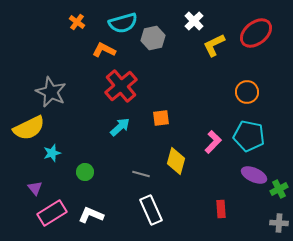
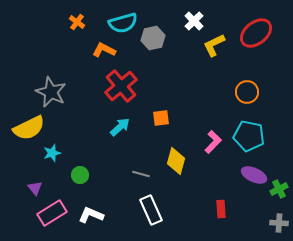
green circle: moved 5 px left, 3 px down
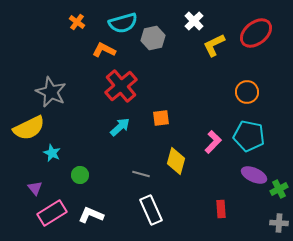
cyan star: rotated 30 degrees counterclockwise
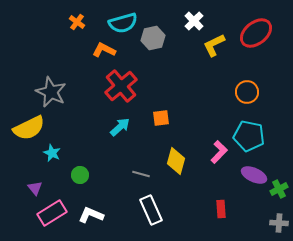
pink L-shape: moved 6 px right, 10 px down
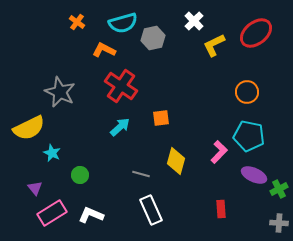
red cross: rotated 16 degrees counterclockwise
gray star: moved 9 px right
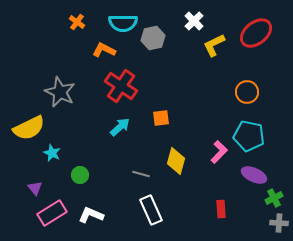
cyan semicircle: rotated 16 degrees clockwise
green cross: moved 5 px left, 9 px down
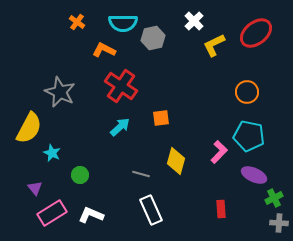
yellow semicircle: rotated 36 degrees counterclockwise
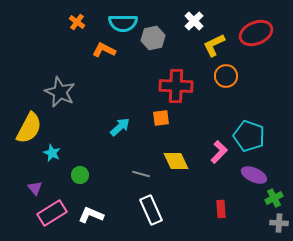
red ellipse: rotated 16 degrees clockwise
red cross: moved 55 px right; rotated 32 degrees counterclockwise
orange circle: moved 21 px left, 16 px up
cyan pentagon: rotated 8 degrees clockwise
yellow diamond: rotated 40 degrees counterclockwise
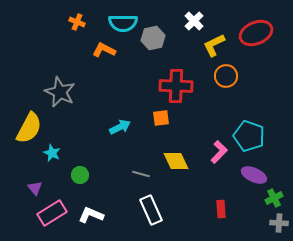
orange cross: rotated 14 degrees counterclockwise
cyan arrow: rotated 15 degrees clockwise
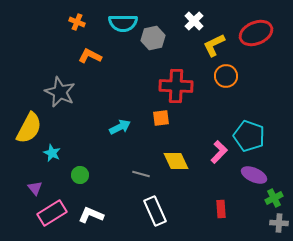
orange L-shape: moved 14 px left, 6 px down
white rectangle: moved 4 px right, 1 px down
